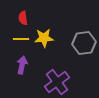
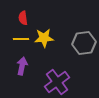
purple arrow: moved 1 px down
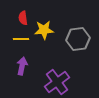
yellow star: moved 8 px up
gray hexagon: moved 6 px left, 4 px up
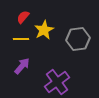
red semicircle: moved 1 px up; rotated 48 degrees clockwise
yellow star: rotated 24 degrees counterclockwise
purple arrow: rotated 30 degrees clockwise
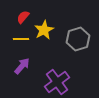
gray hexagon: rotated 10 degrees counterclockwise
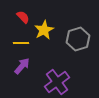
red semicircle: rotated 96 degrees clockwise
yellow line: moved 4 px down
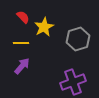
yellow star: moved 3 px up
purple cross: moved 16 px right; rotated 15 degrees clockwise
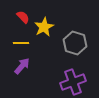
gray hexagon: moved 3 px left, 4 px down; rotated 25 degrees counterclockwise
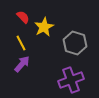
yellow line: rotated 63 degrees clockwise
purple arrow: moved 2 px up
purple cross: moved 2 px left, 2 px up
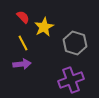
yellow line: moved 2 px right
purple arrow: rotated 42 degrees clockwise
